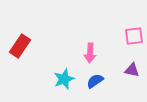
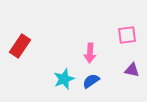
pink square: moved 7 px left, 1 px up
blue semicircle: moved 4 px left
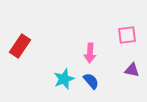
blue semicircle: rotated 84 degrees clockwise
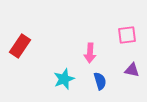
blue semicircle: moved 9 px right; rotated 24 degrees clockwise
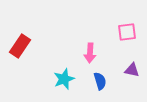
pink square: moved 3 px up
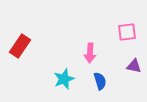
purple triangle: moved 2 px right, 4 px up
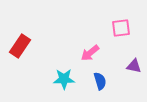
pink square: moved 6 px left, 4 px up
pink arrow: rotated 48 degrees clockwise
cyan star: rotated 20 degrees clockwise
